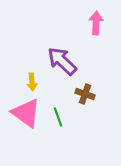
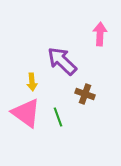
pink arrow: moved 4 px right, 11 px down
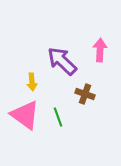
pink arrow: moved 16 px down
pink triangle: moved 1 px left, 2 px down
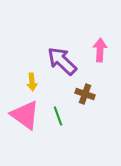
green line: moved 1 px up
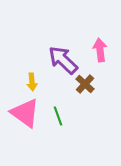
pink arrow: rotated 10 degrees counterclockwise
purple arrow: moved 1 px right, 1 px up
brown cross: moved 10 px up; rotated 24 degrees clockwise
pink triangle: moved 2 px up
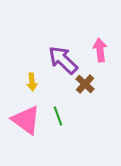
pink triangle: moved 1 px right, 7 px down
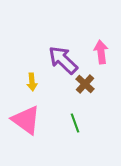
pink arrow: moved 1 px right, 2 px down
green line: moved 17 px right, 7 px down
